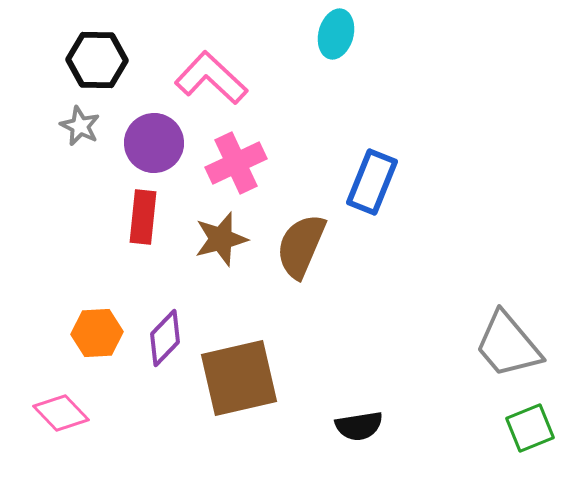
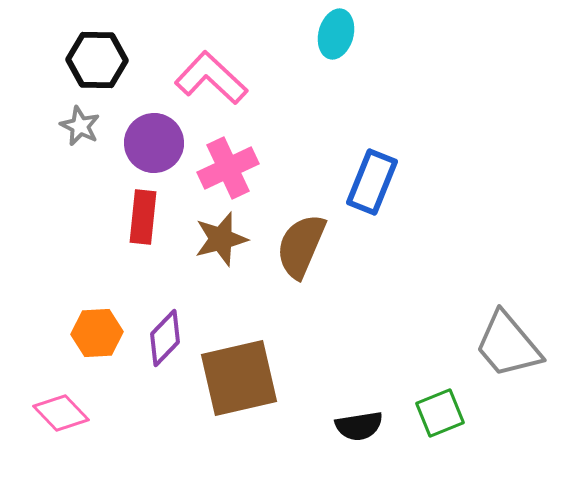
pink cross: moved 8 px left, 5 px down
green square: moved 90 px left, 15 px up
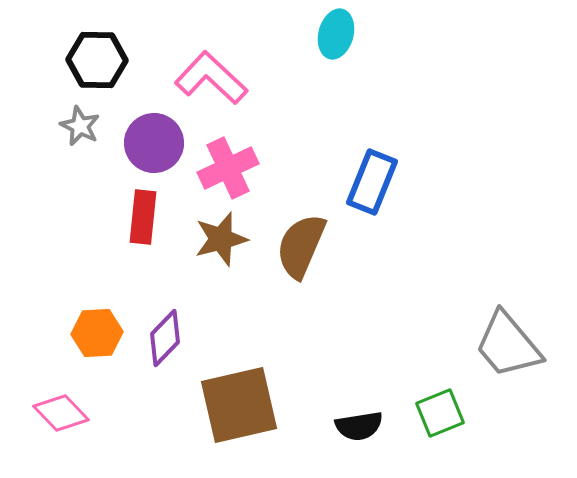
brown square: moved 27 px down
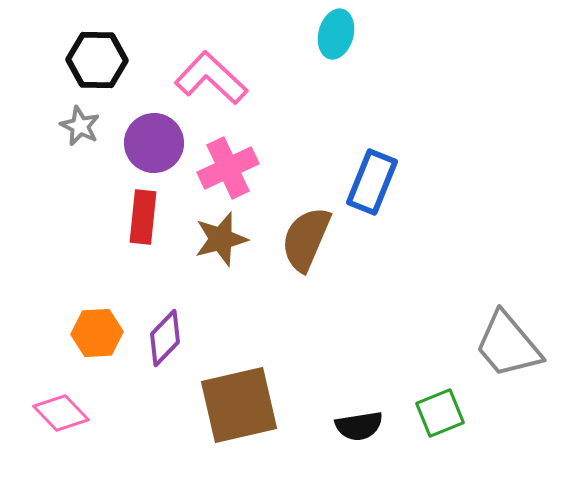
brown semicircle: moved 5 px right, 7 px up
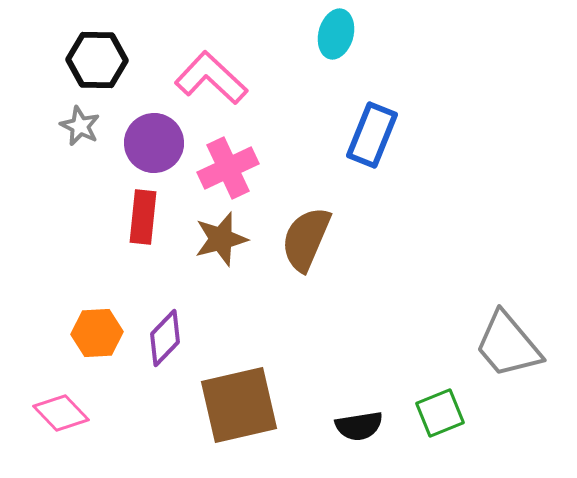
blue rectangle: moved 47 px up
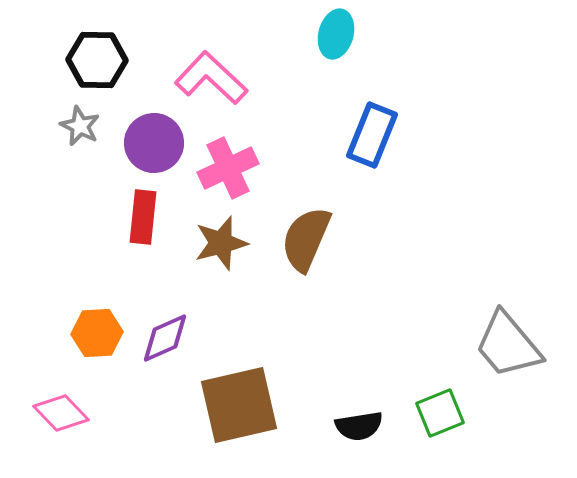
brown star: moved 4 px down
purple diamond: rotated 22 degrees clockwise
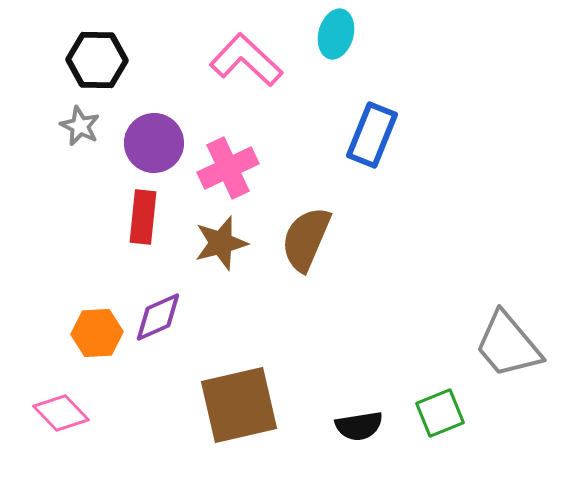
pink L-shape: moved 35 px right, 18 px up
purple diamond: moved 7 px left, 21 px up
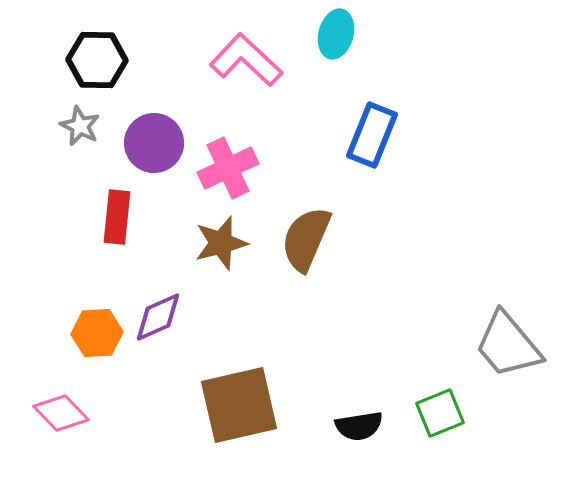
red rectangle: moved 26 px left
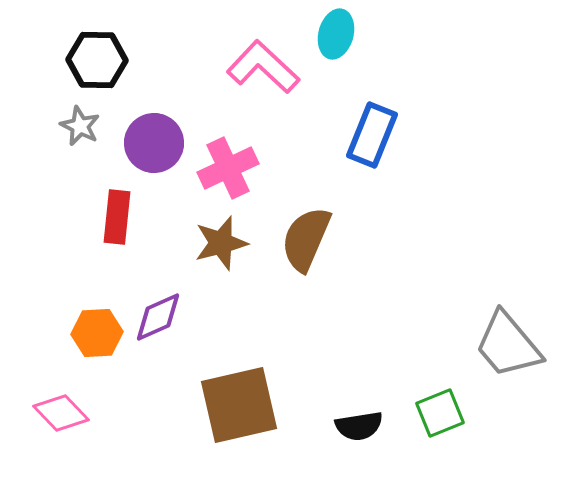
pink L-shape: moved 17 px right, 7 px down
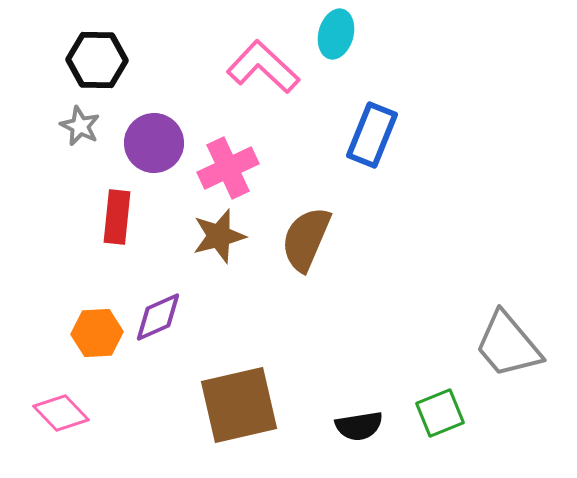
brown star: moved 2 px left, 7 px up
